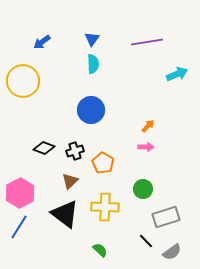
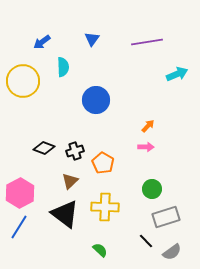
cyan semicircle: moved 30 px left, 3 px down
blue circle: moved 5 px right, 10 px up
green circle: moved 9 px right
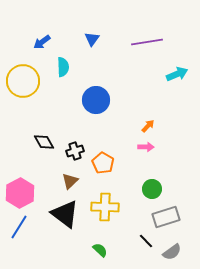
black diamond: moved 6 px up; rotated 40 degrees clockwise
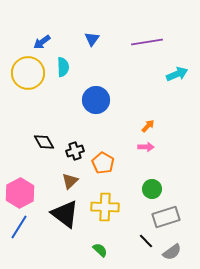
yellow circle: moved 5 px right, 8 px up
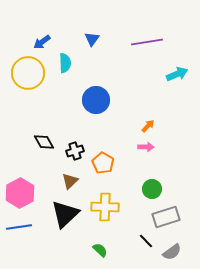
cyan semicircle: moved 2 px right, 4 px up
black triangle: rotated 40 degrees clockwise
blue line: rotated 50 degrees clockwise
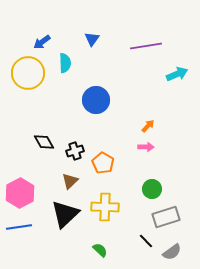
purple line: moved 1 px left, 4 px down
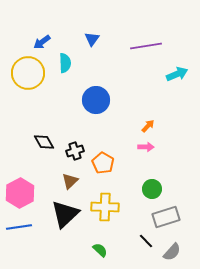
gray semicircle: rotated 12 degrees counterclockwise
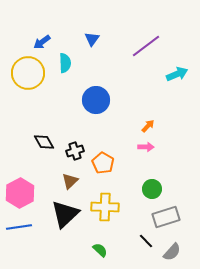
purple line: rotated 28 degrees counterclockwise
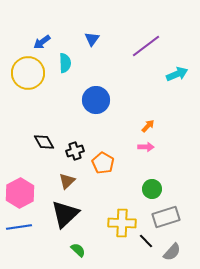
brown triangle: moved 3 px left
yellow cross: moved 17 px right, 16 px down
green semicircle: moved 22 px left
